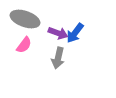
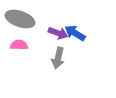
gray ellipse: moved 5 px left
blue arrow: rotated 85 degrees clockwise
pink semicircle: moved 5 px left; rotated 126 degrees counterclockwise
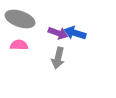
blue arrow: rotated 15 degrees counterclockwise
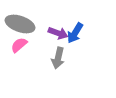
gray ellipse: moved 5 px down
blue arrow: rotated 75 degrees counterclockwise
pink semicircle: rotated 42 degrees counterclockwise
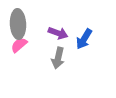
gray ellipse: moved 2 px left; rotated 68 degrees clockwise
blue arrow: moved 9 px right, 6 px down
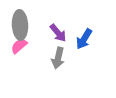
gray ellipse: moved 2 px right, 1 px down
purple arrow: rotated 30 degrees clockwise
pink semicircle: moved 1 px down
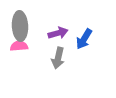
gray ellipse: moved 1 px down
purple arrow: rotated 66 degrees counterclockwise
pink semicircle: rotated 36 degrees clockwise
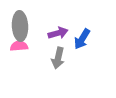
blue arrow: moved 2 px left
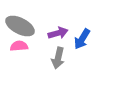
gray ellipse: rotated 60 degrees counterclockwise
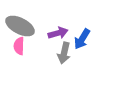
pink semicircle: rotated 84 degrees counterclockwise
gray arrow: moved 6 px right, 5 px up
